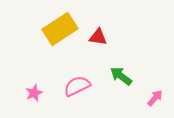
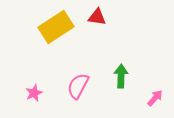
yellow rectangle: moved 4 px left, 2 px up
red triangle: moved 1 px left, 20 px up
green arrow: rotated 55 degrees clockwise
pink semicircle: moved 1 px right; rotated 36 degrees counterclockwise
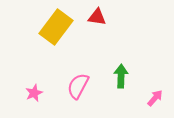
yellow rectangle: rotated 20 degrees counterclockwise
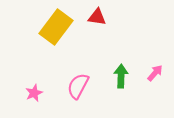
pink arrow: moved 25 px up
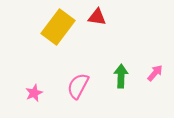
yellow rectangle: moved 2 px right
